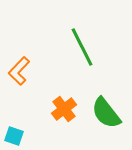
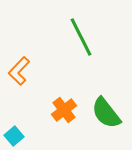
green line: moved 1 px left, 10 px up
orange cross: moved 1 px down
cyan square: rotated 30 degrees clockwise
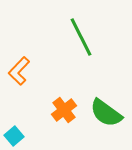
green semicircle: rotated 16 degrees counterclockwise
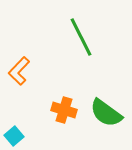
orange cross: rotated 35 degrees counterclockwise
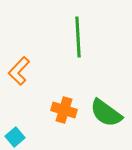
green line: moved 3 px left; rotated 24 degrees clockwise
cyan square: moved 1 px right, 1 px down
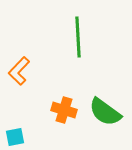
green semicircle: moved 1 px left, 1 px up
cyan square: rotated 30 degrees clockwise
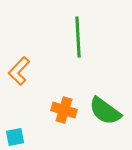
green semicircle: moved 1 px up
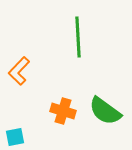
orange cross: moved 1 px left, 1 px down
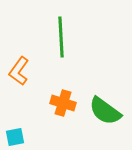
green line: moved 17 px left
orange L-shape: rotated 8 degrees counterclockwise
orange cross: moved 8 px up
